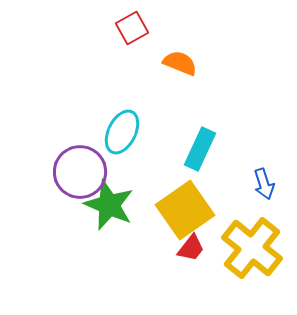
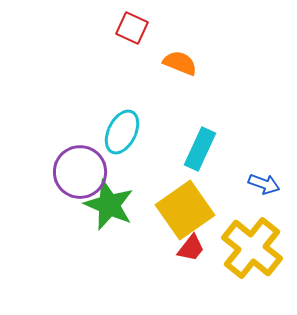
red square: rotated 36 degrees counterclockwise
blue arrow: rotated 52 degrees counterclockwise
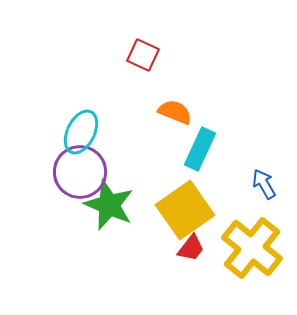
red square: moved 11 px right, 27 px down
orange semicircle: moved 5 px left, 49 px down
cyan ellipse: moved 41 px left
blue arrow: rotated 140 degrees counterclockwise
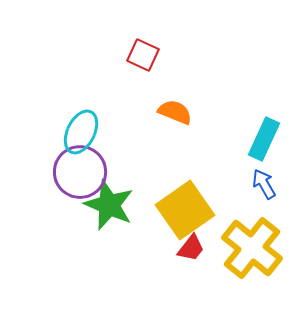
cyan rectangle: moved 64 px right, 10 px up
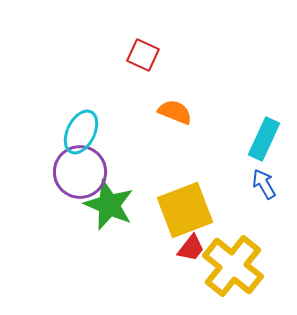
yellow square: rotated 14 degrees clockwise
yellow cross: moved 19 px left, 18 px down
